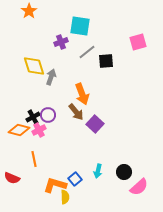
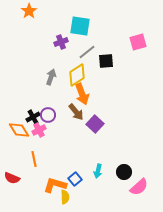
yellow diamond: moved 43 px right, 9 px down; rotated 75 degrees clockwise
orange diamond: rotated 45 degrees clockwise
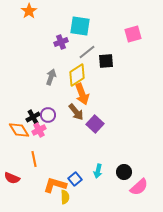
pink square: moved 5 px left, 8 px up
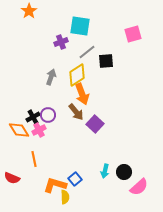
cyan arrow: moved 7 px right
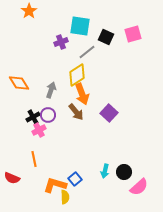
black square: moved 24 px up; rotated 28 degrees clockwise
gray arrow: moved 13 px down
purple square: moved 14 px right, 11 px up
orange diamond: moved 47 px up
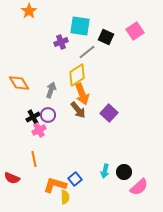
pink square: moved 2 px right, 3 px up; rotated 18 degrees counterclockwise
brown arrow: moved 2 px right, 2 px up
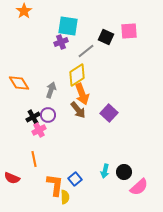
orange star: moved 5 px left
cyan square: moved 12 px left
pink square: moved 6 px left; rotated 30 degrees clockwise
gray line: moved 1 px left, 1 px up
orange L-shape: rotated 80 degrees clockwise
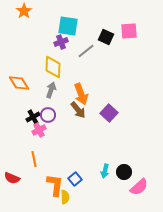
yellow diamond: moved 24 px left, 8 px up; rotated 55 degrees counterclockwise
orange arrow: moved 1 px left
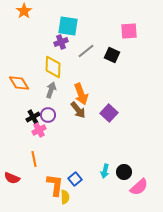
black square: moved 6 px right, 18 px down
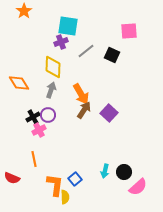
orange arrow: rotated 10 degrees counterclockwise
brown arrow: moved 6 px right; rotated 108 degrees counterclockwise
pink semicircle: moved 1 px left
